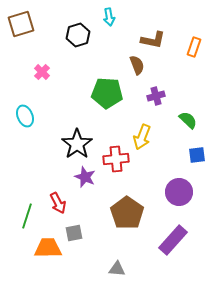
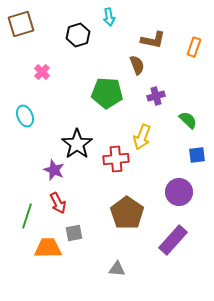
purple star: moved 31 px left, 7 px up
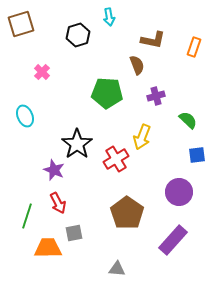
red cross: rotated 25 degrees counterclockwise
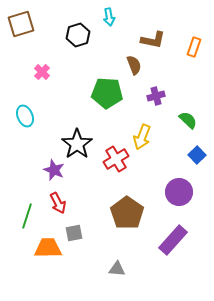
brown semicircle: moved 3 px left
blue square: rotated 36 degrees counterclockwise
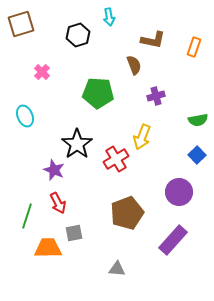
green pentagon: moved 9 px left
green semicircle: moved 10 px right; rotated 126 degrees clockwise
brown pentagon: rotated 16 degrees clockwise
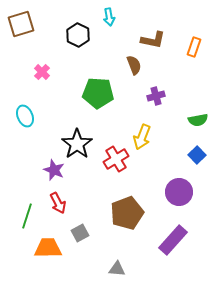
black hexagon: rotated 15 degrees counterclockwise
gray square: moved 6 px right; rotated 18 degrees counterclockwise
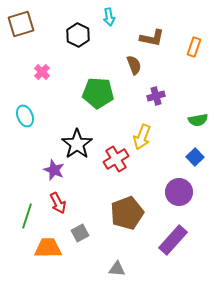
brown L-shape: moved 1 px left, 2 px up
blue square: moved 2 px left, 2 px down
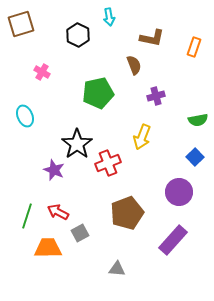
pink cross: rotated 14 degrees counterclockwise
green pentagon: rotated 16 degrees counterclockwise
red cross: moved 8 px left, 4 px down; rotated 10 degrees clockwise
red arrow: moved 9 px down; rotated 145 degrees clockwise
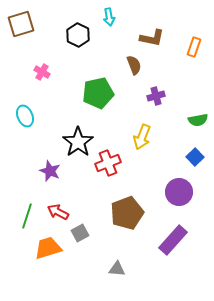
black star: moved 1 px right, 2 px up
purple star: moved 4 px left, 1 px down
orange trapezoid: rotated 16 degrees counterclockwise
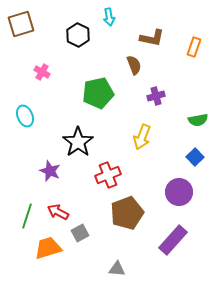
red cross: moved 12 px down
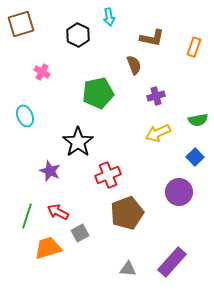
yellow arrow: moved 16 px right, 4 px up; rotated 45 degrees clockwise
purple rectangle: moved 1 px left, 22 px down
gray triangle: moved 11 px right
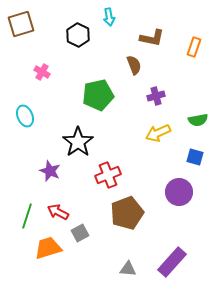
green pentagon: moved 2 px down
blue square: rotated 30 degrees counterclockwise
